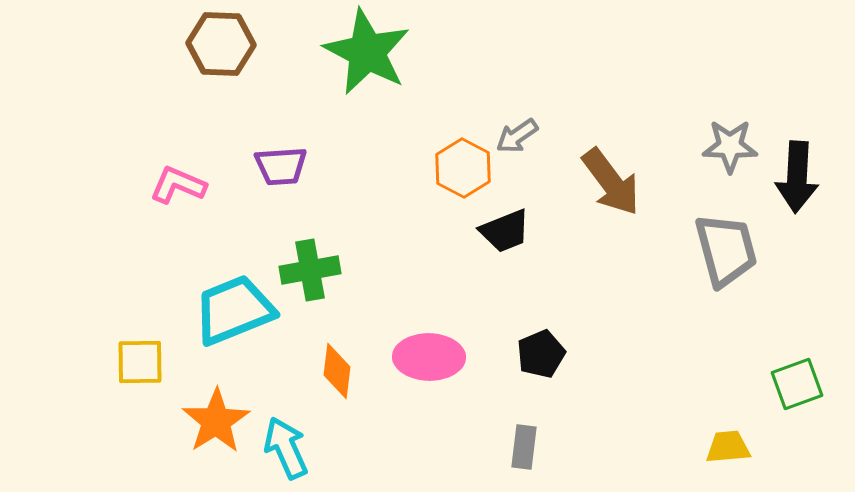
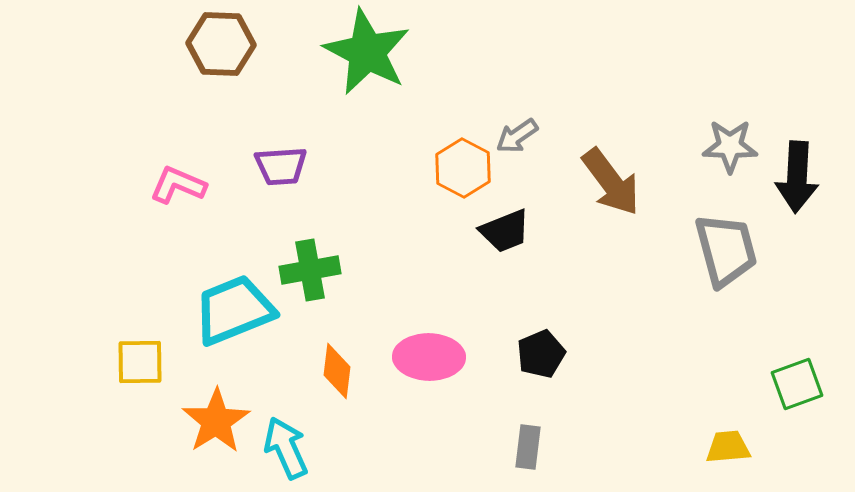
gray rectangle: moved 4 px right
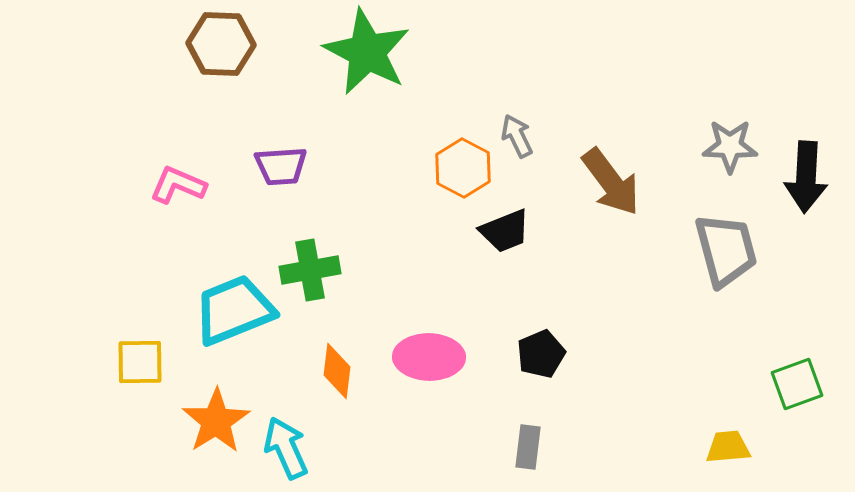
gray arrow: rotated 99 degrees clockwise
black arrow: moved 9 px right
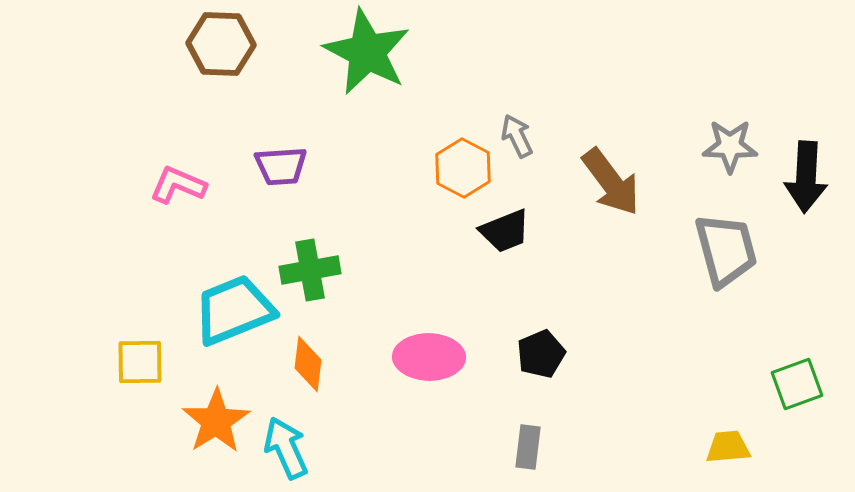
orange diamond: moved 29 px left, 7 px up
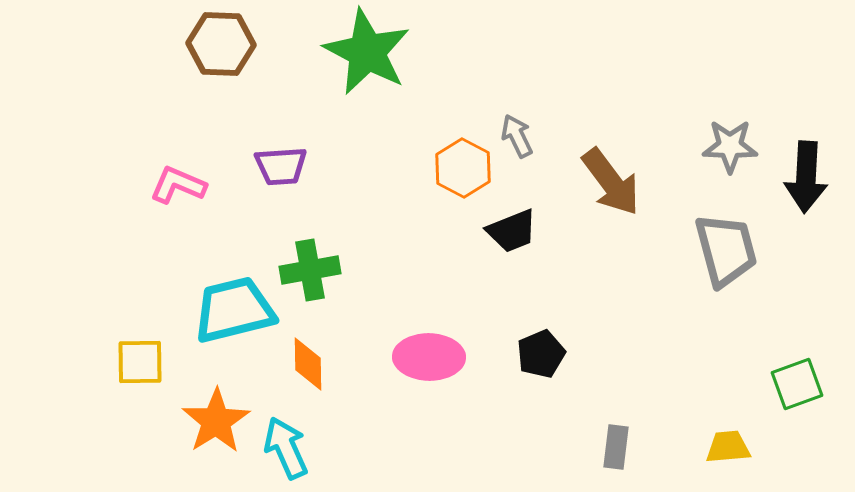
black trapezoid: moved 7 px right
cyan trapezoid: rotated 8 degrees clockwise
orange diamond: rotated 8 degrees counterclockwise
gray rectangle: moved 88 px right
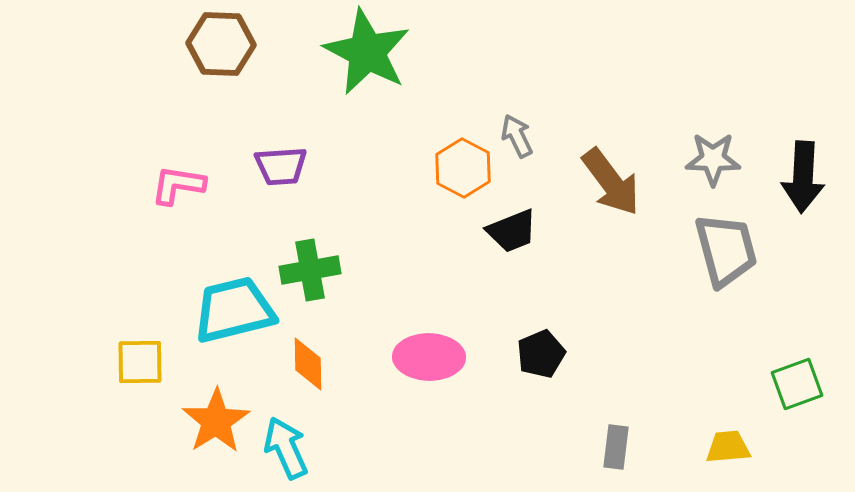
gray star: moved 17 px left, 13 px down
black arrow: moved 3 px left
pink L-shape: rotated 14 degrees counterclockwise
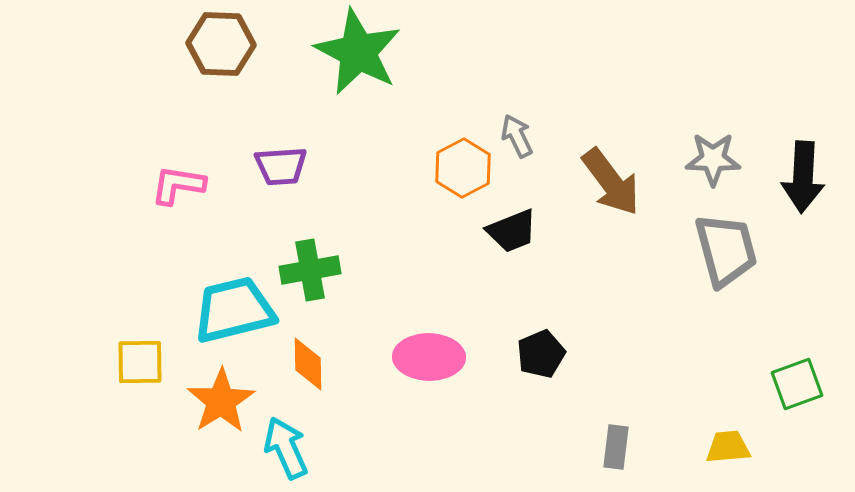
green star: moved 9 px left
orange hexagon: rotated 4 degrees clockwise
orange star: moved 5 px right, 20 px up
